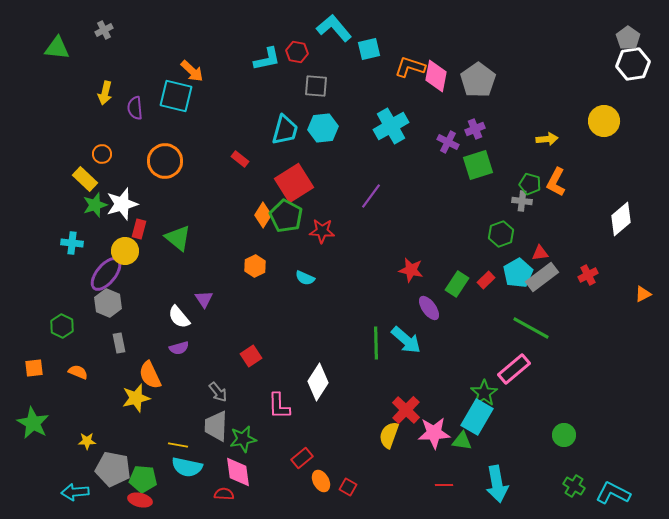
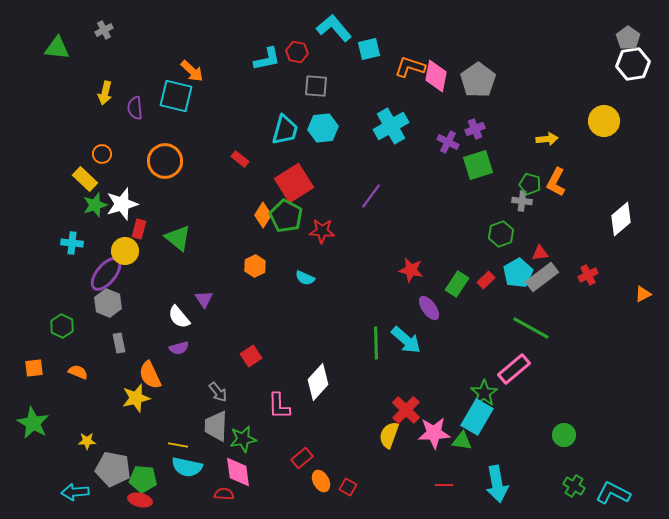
white diamond at (318, 382): rotated 9 degrees clockwise
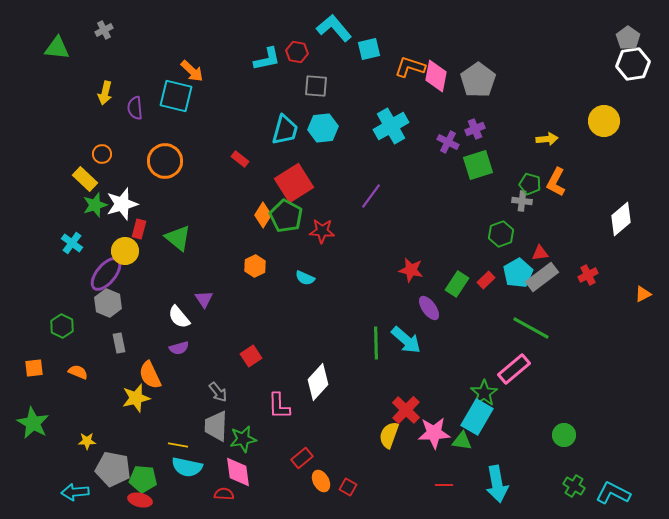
cyan cross at (72, 243): rotated 30 degrees clockwise
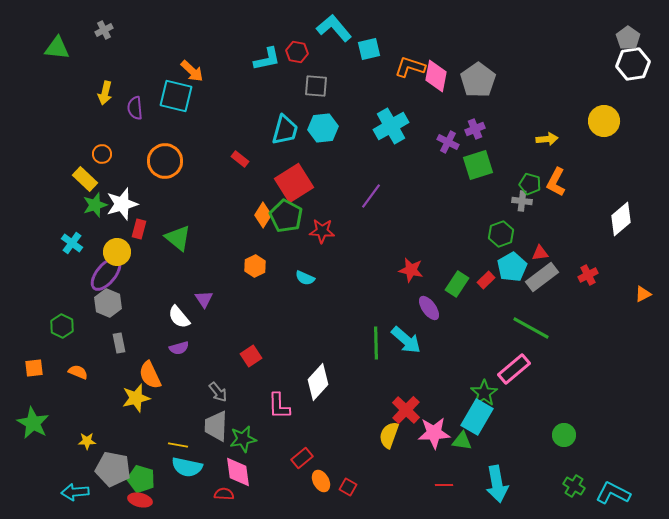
yellow circle at (125, 251): moved 8 px left, 1 px down
cyan pentagon at (518, 273): moved 6 px left, 6 px up
green pentagon at (143, 479): moved 2 px left; rotated 12 degrees clockwise
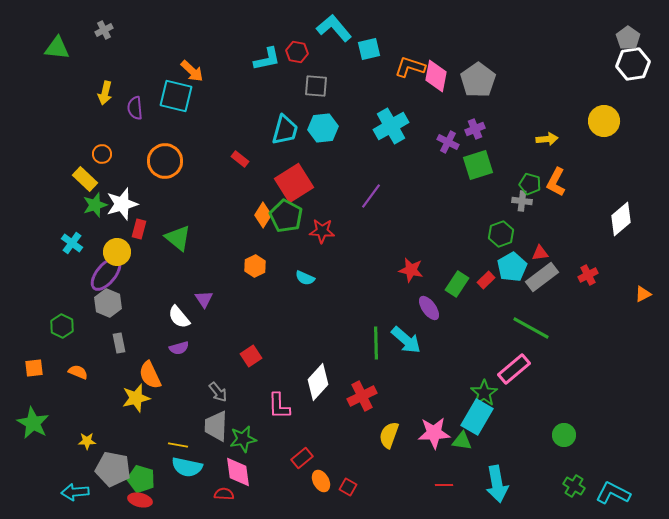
red cross at (406, 410): moved 44 px left, 14 px up; rotated 20 degrees clockwise
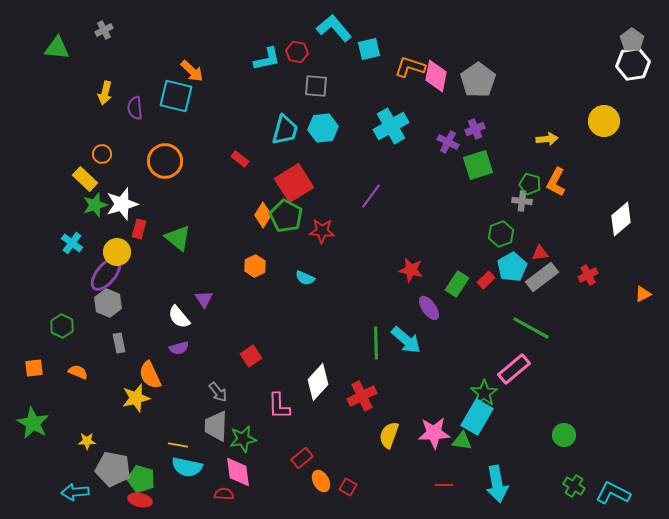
gray pentagon at (628, 38): moved 4 px right, 2 px down
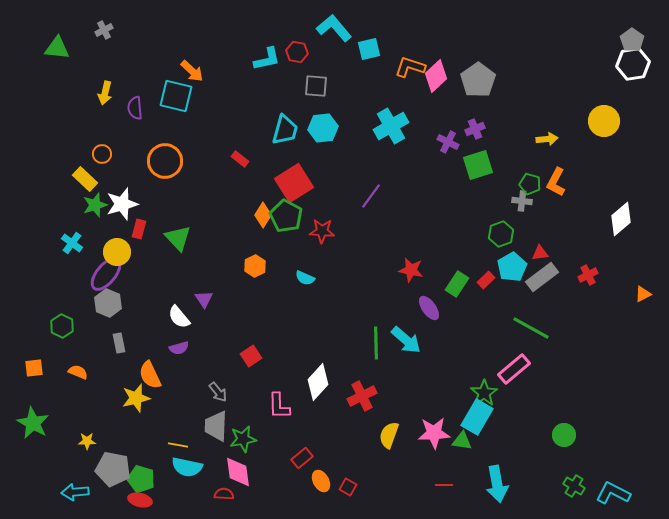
pink diamond at (436, 76): rotated 36 degrees clockwise
green triangle at (178, 238): rotated 8 degrees clockwise
